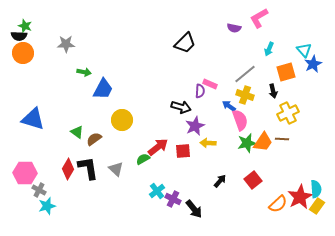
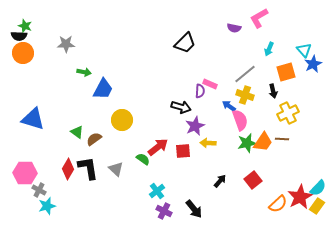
green semicircle at (143, 159): rotated 64 degrees clockwise
cyan semicircle at (316, 189): moved 2 px right, 1 px up; rotated 48 degrees clockwise
purple cross at (173, 199): moved 9 px left, 12 px down
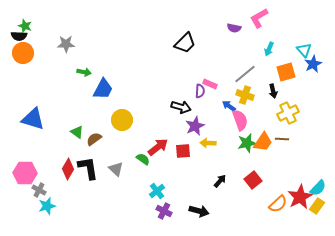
black arrow at (194, 209): moved 5 px right, 2 px down; rotated 36 degrees counterclockwise
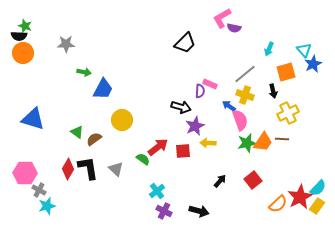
pink L-shape at (259, 18): moved 37 px left
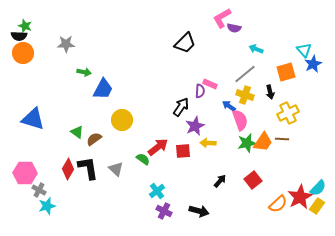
cyan arrow at (269, 49): moved 13 px left; rotated 88 degrees clockwise
black arrow at (273, 91): moved 3 px left, 1 px down
black arrow at (181, 107): rotated 72 degrees counterclockwise
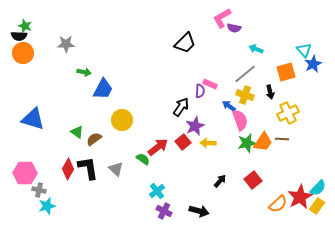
red square at (183, 151): moved 9 px up; rotated 35 degrees counterclockwise
gray cross at (39, 190): rotated 16 degrees counterclockwise
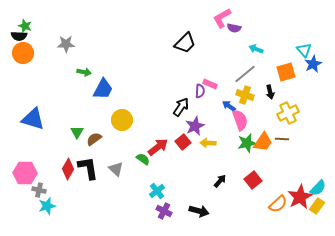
green triangle at (77, 132): rotated 24 degrees clockwise
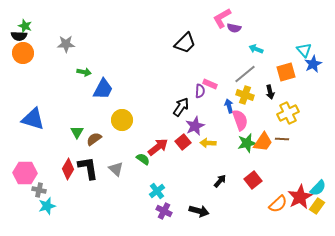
blue arrow at (229, 106): rotated 40 degrees clockwise
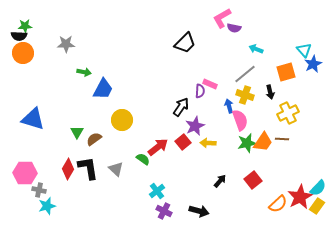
green star at (25, 26): rotated 24 degrees counterclockwise
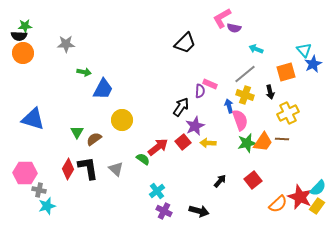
red star at (300, 197): rotated 20 degrees counterclockwise
